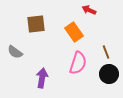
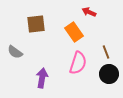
red arrow: moved 2 px down
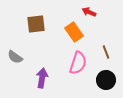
gray semicircle: moved 5 px down
black circle: moved 3 px left, 6 px down
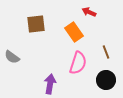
gray semicircle: moved 3 px left
purple arrow: moved 8 px right, 6 px down
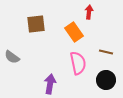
red arrow: rotated 72 degrees clockwise
brown line: rotated 56 degrees counterclockwise
pink semicircle: rotated 30 degrees counterclockwise
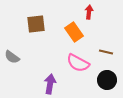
pink semicircle: rotated 130 degrees clockwise
black circle: moved 1 px right
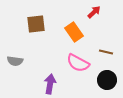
red arrow: moved 5 px right; rotated 40 degrees clockwise
gray semicircle: moved 3 px right, 4 px down; rotated 28 degrees counterclockwise
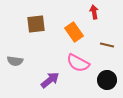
red arrow: rotated 56 degrees counterclockwise
brown line: moved 1 px right, 7 px up
purple arrow: moved 4 px up; rotated 42 degrees clockwise
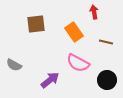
brown line: moved 1 px left, 3 px up
gray semicircle: moved 1 px left, 4 px down; rotated 21 degrees clockwise
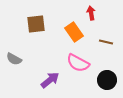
red arrow: moved 3 px left, 1 px down
gray semicircle: moved 6 px up
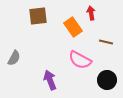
brown square: moved 2 px right, 8 px up
orange rectangle: moved 1 px left, 5 px up
gray semicircle: moved 1 px up; rotated 91 degrees counterclockwise
pink semicircle: moved 2 px right, 3 px up
purple arrow: rotated 72 degrees counterclockwise
